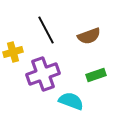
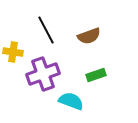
yellow cross: rotated 24 degrees clockwise
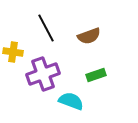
black line: moved 2 px up
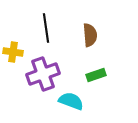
black line: rotated 20 degrees clockwise
brown semicircle: moved 1 px right, 1 px up; rotated 75 degrees counterclockwise
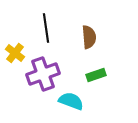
brown semicircle: moved 1 px left, 2 px down
yellow cross: moved 2 px right, 1 px down; rotated 30 degrees clockwise
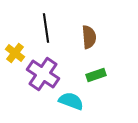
purple cross: rotated 36 degrees counterclockwise
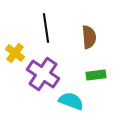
green rectangle: rotated 12 degrees clockwise
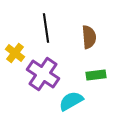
cyan semicircle: rotated 50 degrees counterclockwise
